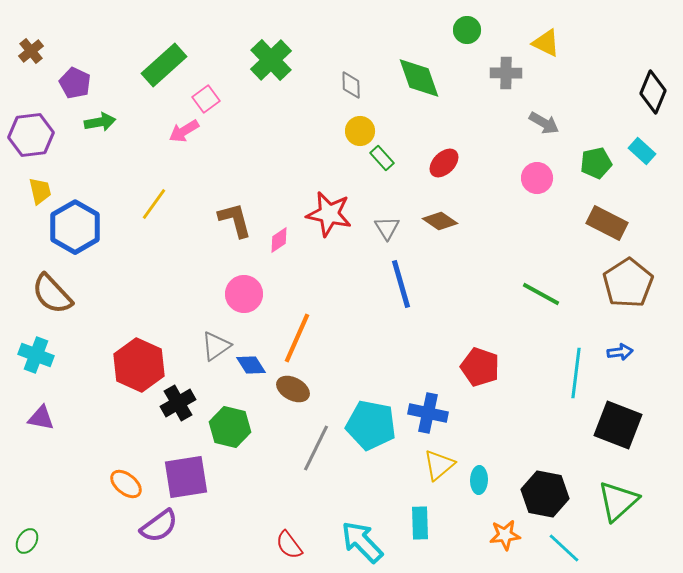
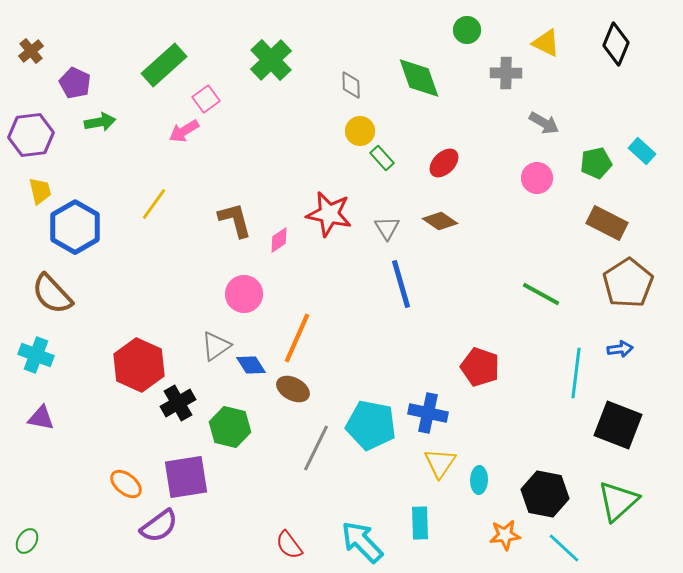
black diamond at (653, 92): moved 37 px left, 48 px up
blue arrow at (620, 352): moved 3 px up
yellow triangle at (439, 465): moved 1 px right, 2 px up; rotated 16 degrees counterclockwise
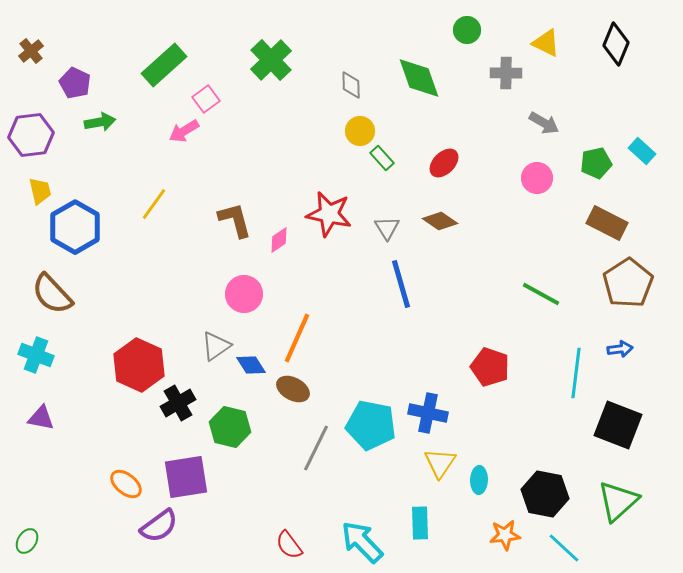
red pentagon at (480, 367): moved 10 px right
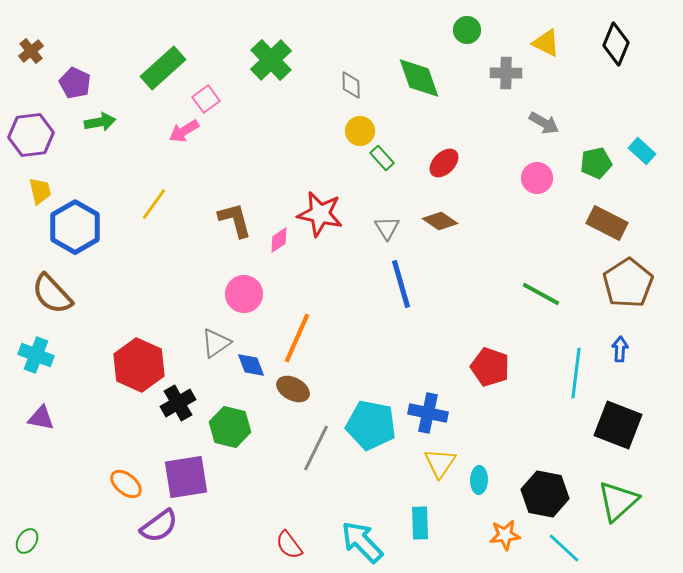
green rectangle at (164, 65): moved 1 px left, 3 px down
red star at (329, 214): moved 9 px left
gray triangle at (216, 346): moved 3 px up
blue arrow at (620, 349): rotated 80 degrees counterclockwise
blue diamond at (251, 365): rotated 12 degrees clockwise
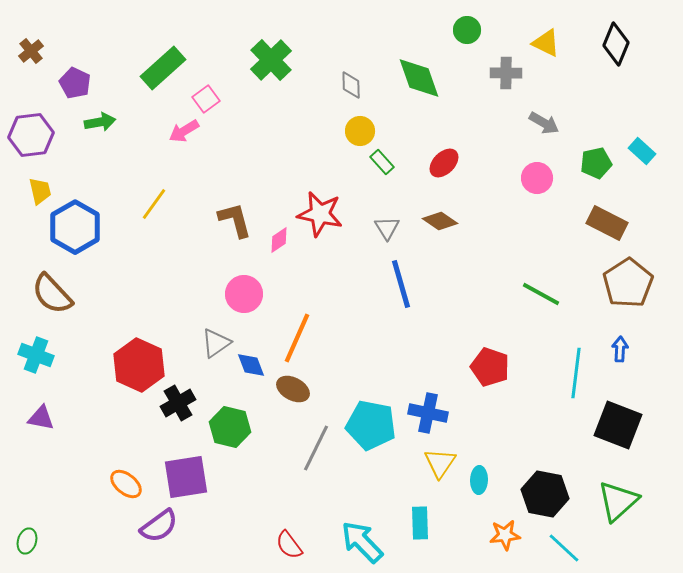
green rectangle at (382, 158): moved 4 px down
green ellipse at (27, 541): rotated 15 degrees counterclockwise
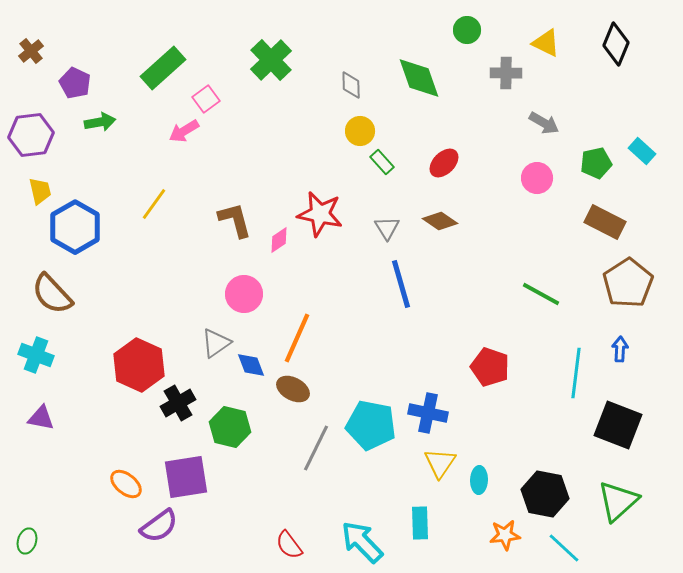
brown rectangle at (607, 223): moved 2 px left, 1 px up
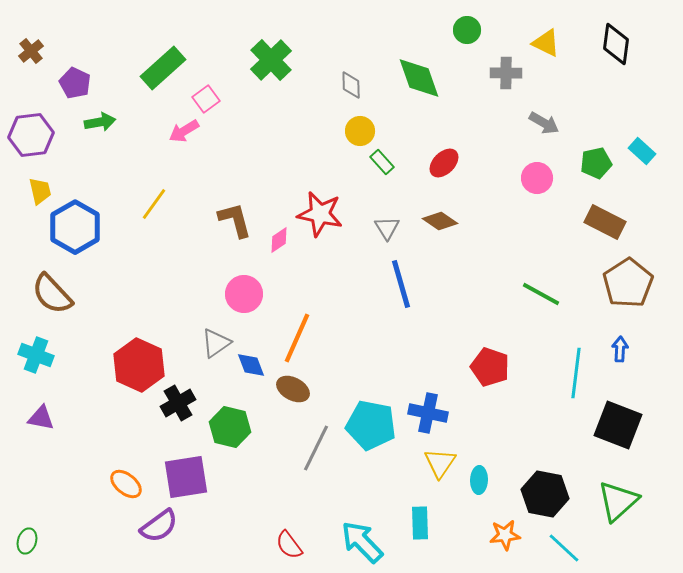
black diamond at (616, 44): rotated 15 degrees counterclockwise
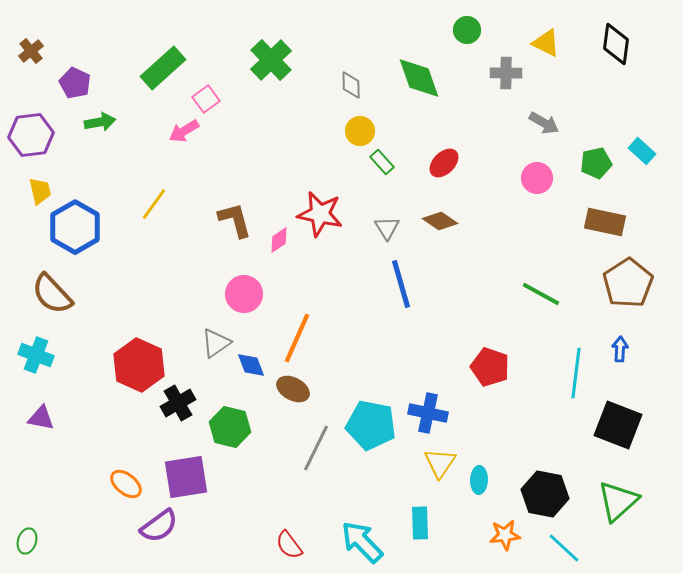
brown rectangle at (605, 222): rotated 15 degrees counterclockwise
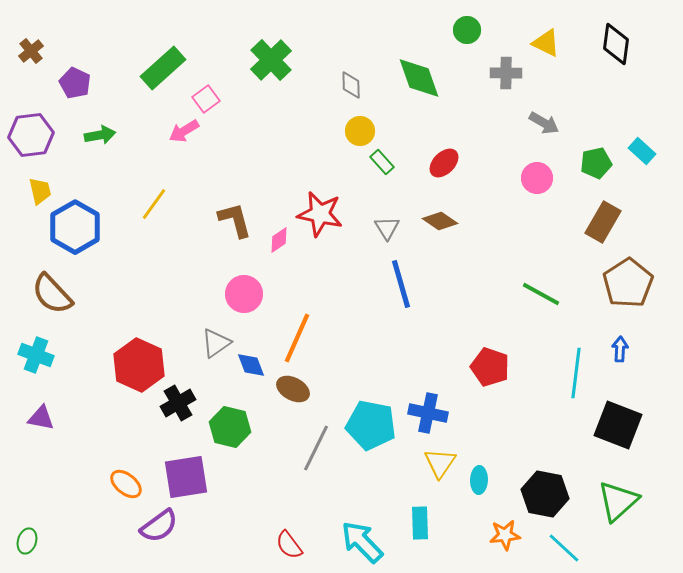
green arrow at (100, 122): moved 13 px down
brown rectangle at (605, 222): moved 2 px left; rotated 72 degrees counterclockwise
